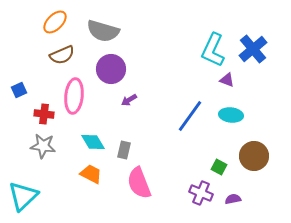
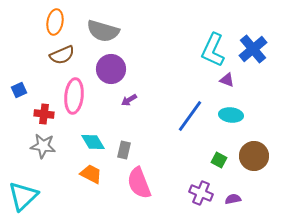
orange ellipse: rotated 35 degrees counterclockwise
green square: moved 7 px up
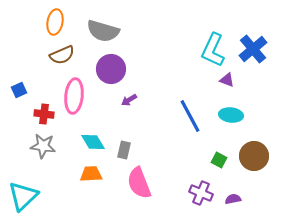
blue line: rotated 64 degrees counterclockwise
orange trapezoid: rotated 30 degrees counterclockwise
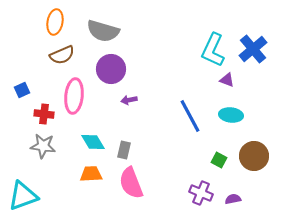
blue square: moved 3 px right
purple arrow: rotated 21 degrees clockwise
pink semicircle: moved 8 px left
cyan triangle: rotated 24 degrees clockwise
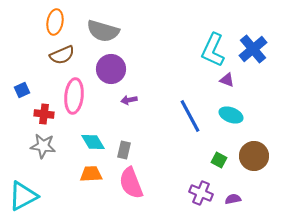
cyan ellipse: rotated 15 degrees clockwise
cyan triangle: rotated 8 degrees counterclockwise
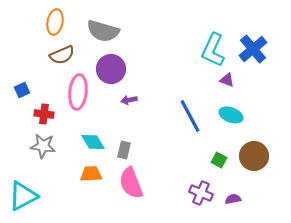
pink ellipse: moved 4 px right, 4 px up
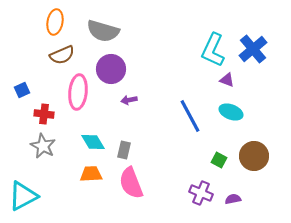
cyan ellipse: moved 3 px up
gray star: rotated 20 degrees clockwise
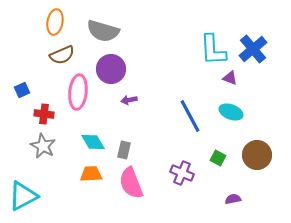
cyan L-shape: rotated 28 degrees counterclockwise
purple triangle: moved 3 px right, 2 px up
brown circle: moved 3 px right, 1 px up
green square: moved 1 px left, 2 px up
purple cross: moved 19 px left, 20 px up
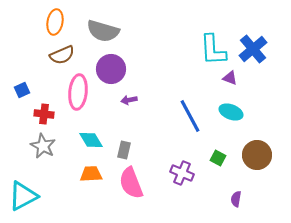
cyan diamond: moved 2 px left, 2 px up
purple semicircle: moved 3 px right; rotated 70 degrees counterclockwise
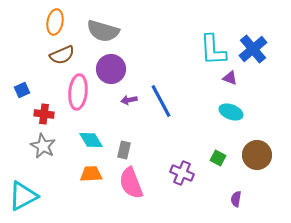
blue line: moved 29 px left, 15 px up
